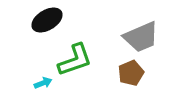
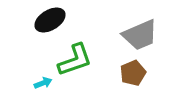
black ellipse: moved 3 px right
gray trapezoid: moved 1 px left, 2 px up
brown pentagon: moved 2 px right
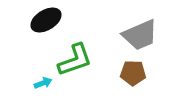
black ellipse: moved 4 px left
brown pentagon: rotated 25 degrees clockwise
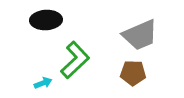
black ellipse: rotated 28 degrees clockwise
green L-shape: rotated 24 degrees counterclockwise
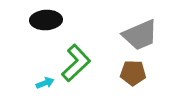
green L-shape: moved 1 px right, 3 px down
cyan arrow: moved 2 px right
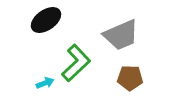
black ellipse: rotated 32 degrees counterclockwise
gray trapezoid: moved 19 px left
brown pentagon: moved 3 px left, 5 px down
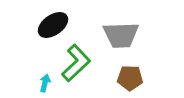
black ellipse: moved 7 px right, 5 px down
gray trapezoid: rotated 21 degrees clockwise
cyan arrow: rotated 54 degrees counterclockwise
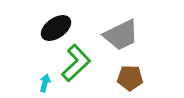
black ellipse: moved 3 px right, 3 px down
gray trapezoid: rotated 24 degrees counterclockwise
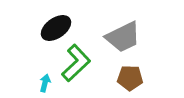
gray trapezoid: moved 2 px right, 2 px down
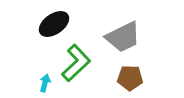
black ellipse: moved 2 px left, 4 px up
